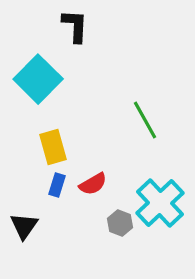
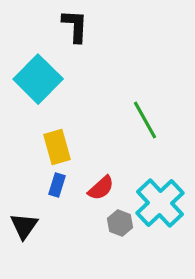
yellow rectangle: moved 4 px right
red semicircle: moved 8 px right, 4 px down; rotated 12 degrees counterclockwise
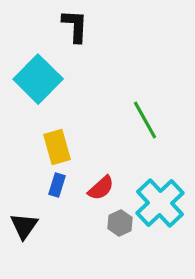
gray hexagon: rotated 15 degrees clockwise
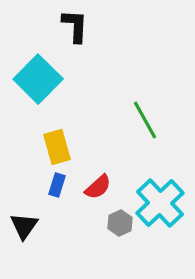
red semicircle: moved 3 px left, 1 px up
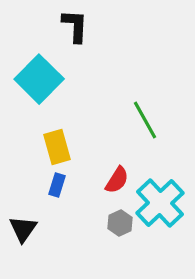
cyan square: moved 1 px right
red semicircle: moved 19 px right, 7 px up; rotated 16 degrees counterclockwise
black triangle: moved 1 px left, 3 px down
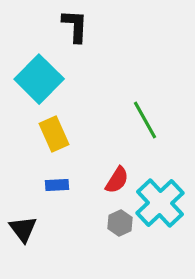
yellow rectangle: moved 3 px left, 13 px up; rotated 8 degrees counterclockwise
blue rectangle: rotated 70 degrees clockwise
black triangle: rotated 12 degrees counterclockwise
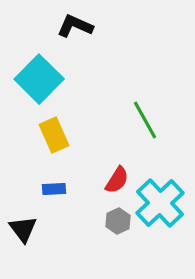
black L-shape: rotated 69 degrees counterclockwise
yellow rectangle: moved 1 px down
blue rectangle: moved 3 px left, 4 px down
gray hexagon: moved 2 px left, 2 px up
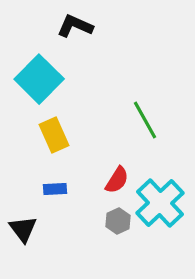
blue rectangle: moved 1 px right
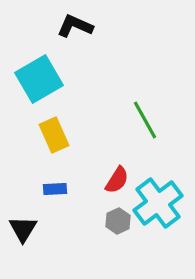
cyan square: rotated 15 degrees clockwise
cyan cross: moved 2 px left; rotated 6 degrees clockwise
black triangle: rotated 8 degrees clockwise
